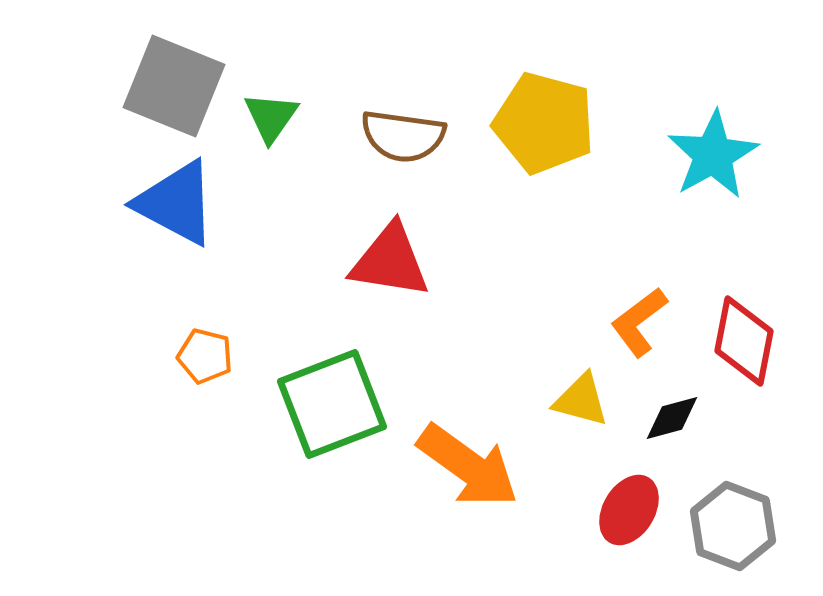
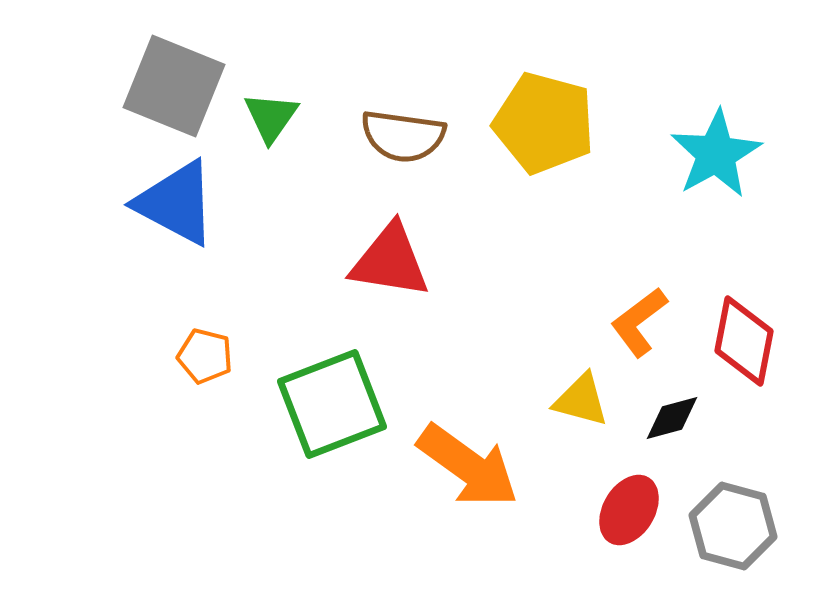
cyan star: moved 3 px right, 1 px up
gray hexagon: rotated 6 degrees counterclockwise
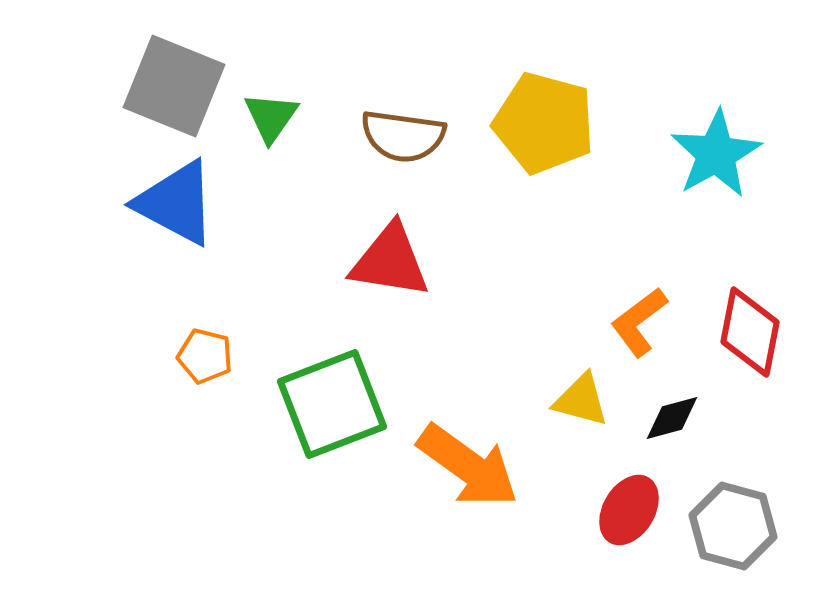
red diamond: moved 6 px right, 9 px up
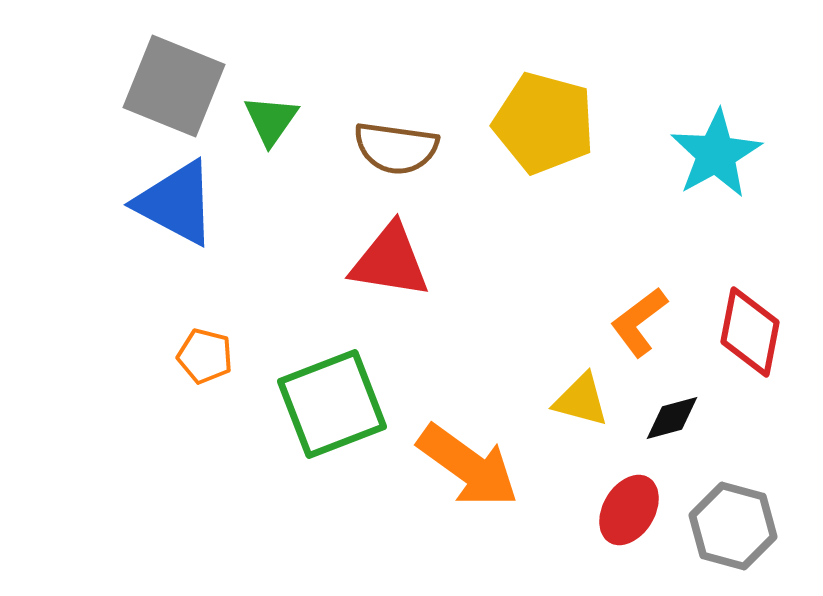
green triangle: moved 3 px down
brown semicircle: moved 7 px left, 12 px down
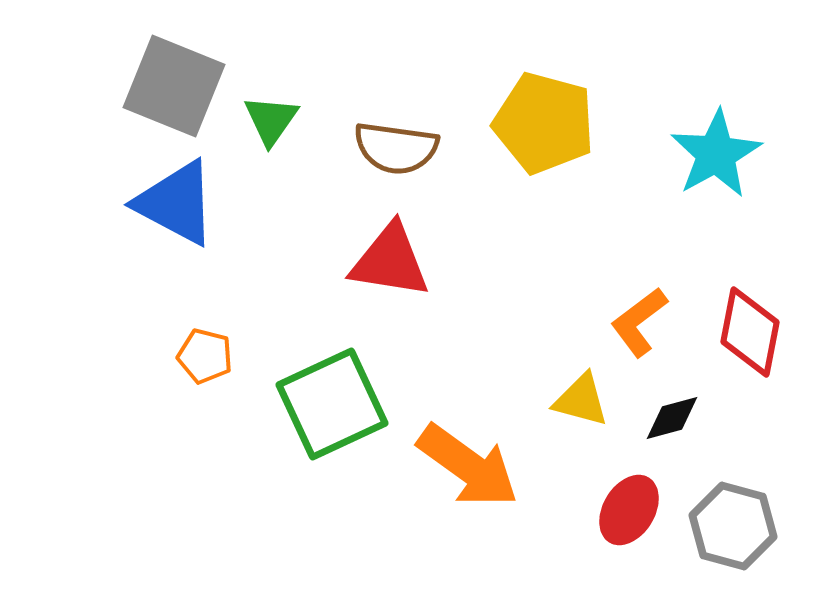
green square: rotated 4 degrees counterclockwise
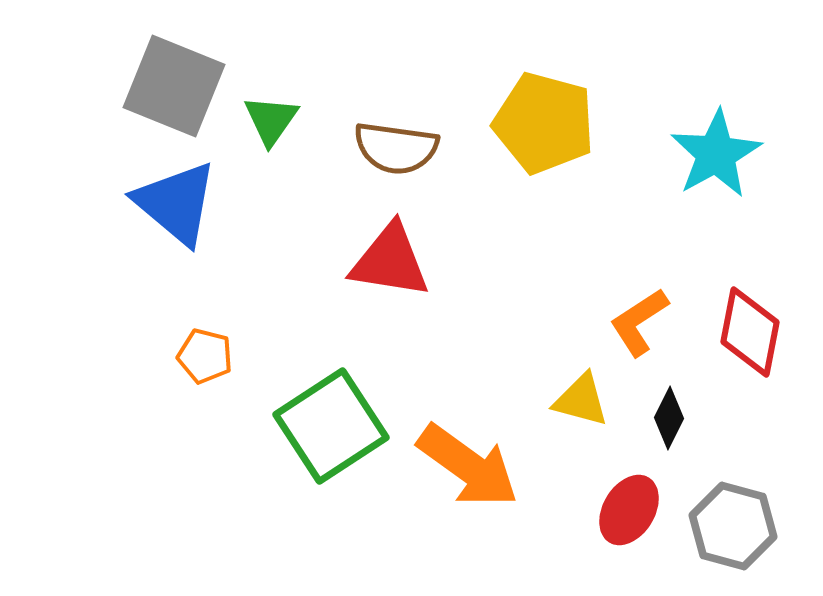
blue triangle: rotated 12 degrees clockwise
orange L-shape: rotated 4 degrees clockwise
green square: moved 1 px left, 22 px down; rotated 8 degrees counterclockwise
black diamond: moved 3 px left; rotated 48 degrees counterclockwise
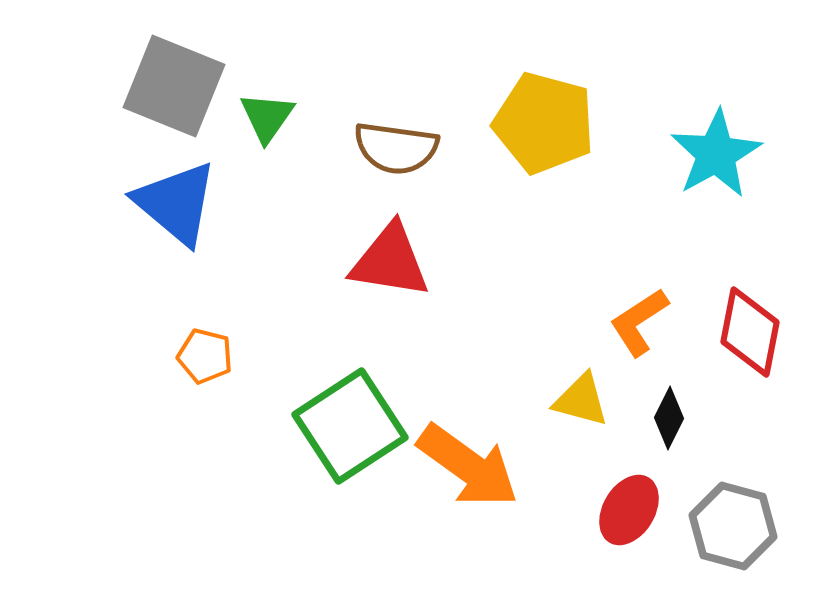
green triangle: moved 4 px left, 3 px up
green square: moved 19 px right
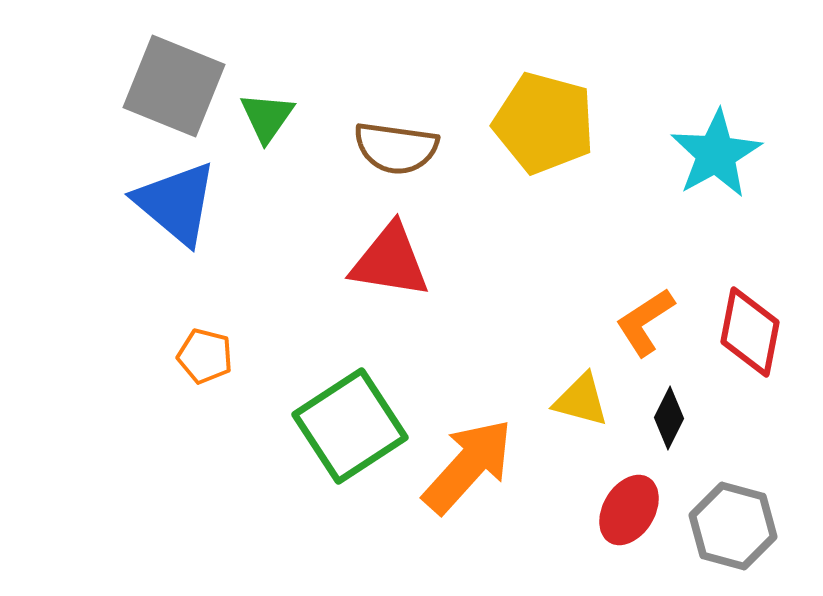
orange L-shape: moved 6 px right
orange arrow: rotated 84 degrees counterclockwise
